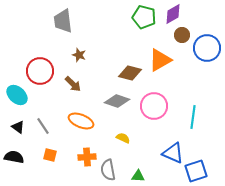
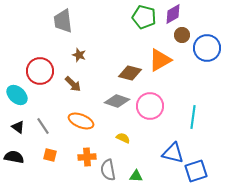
pink circle: moved 4 px left
blue triangle: rotated 10 degrees counterclockwise
green triangle: moved 2 px left
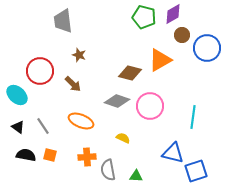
black semicircle: moved 12 px right, 2 px up
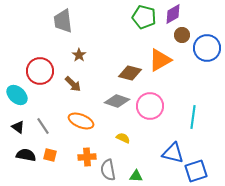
brown star: rotated 16 degrees clockwise
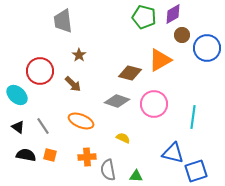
pink circle: moved 4 px right, 2 px up
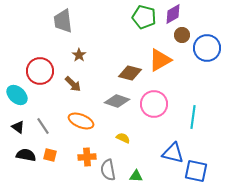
blue square: rotated 30 degrees clockwise
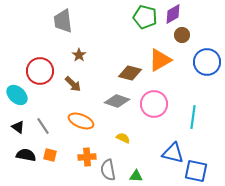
green pentagon: moved 1 px right
blue circle: moved 14 px down
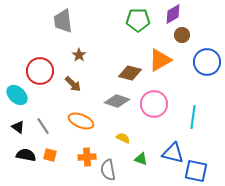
green pentagon: moved 7 px left, 3 px down; rotated 15 degrees counterclockwise
green triangle: moved 5 px right, 17 px up; rotated 16 degrees clockwise
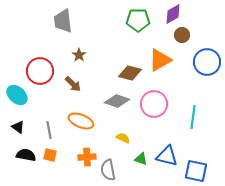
gray line: moved 6 px right, 4 px down; rotated 24 degrees clockwise
blue triangle: moved 6 px left, 3 px down
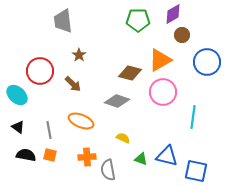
pink circle: moved 9 px right, 12 px up
